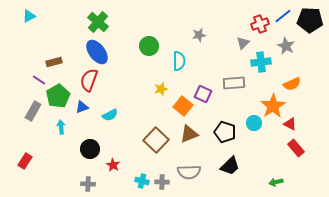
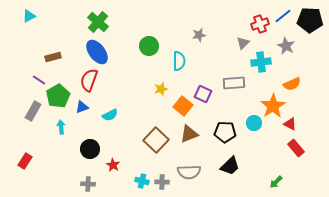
brown rectangle at (54, 62): moved 1 px left, 5 px up
black pentagon at (225, 132): rotated 15 degrees counterclockwise
green arrow at (276, 182): rotated 32 degrees counterclockwise
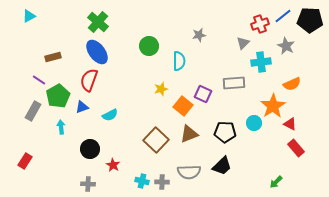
black trapezoid at (230, 166): moved 8 px left
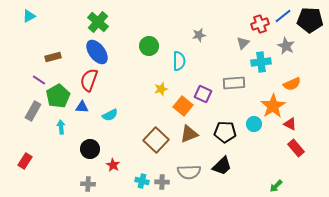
blue triangle at (82, 107): rotated 24 degrees clockwise
cyan circle at (254, 123): moved 1 px down
green arrow at (276, 182): moved 4 px down
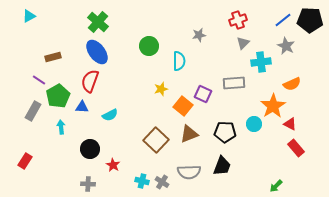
blue line at (283, 16): moved 4 px down
red cross at (260, 24): moved 22 px left, 4 px up
red semicircle at (89, 80): moved 1 px right, 1 px down
black trapezoid at (222, 166): rotated 25 degrees counterclockwise
gray cross at (162, 182): rotated 32 degrees clockwise
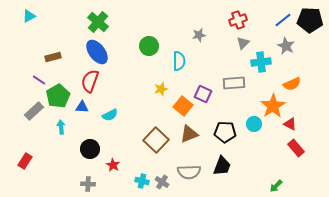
gray rectangle at (33, 111): moved 1 px right; rotated 18 degrees clockwise
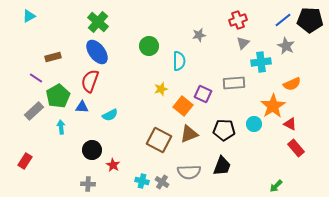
purple line at (39, 80): moved 3 px left, 2 px up
black pentagon at (225, 132): moved 1 px left, 2 px up
brown square at (156, 140): moved 3 px right; rotated 15 degrees counterclockwise
black circle at (90, 149): moved 2 px right, 1 px down
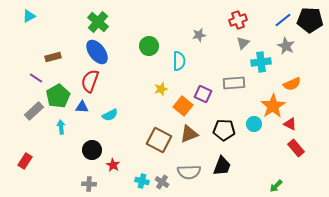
gray cross at (88, 184): moved 1 px right
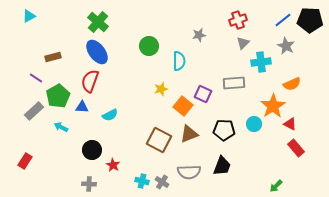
cyan arrow at (61, 127): rotated 56 degrees counterclockwise
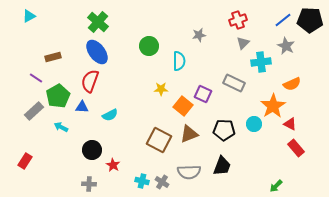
gray rectangle at (234, 83): rotated 30 degrees clockwise
yellow star at (161, 89): rotated 16 degrees clockwise
